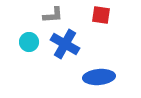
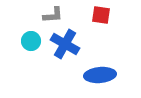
cyan circle: moved 2 px right, 1 px up
blue ellipse: moved 1 px right, 2 px up
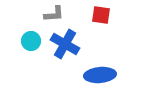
gray L-shape: moved 1 px right, 1 px up
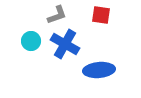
gray L-shape: moved 3 px right, 1 px down; rotated 15 degrees counterclockwise
blue ellipse: moved 1 px left, 5 px up
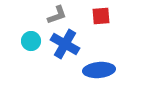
red square: moved 1 px down; rotated 12 degrees counterclockwise
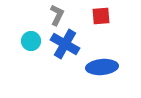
gray L-shape: rotated 45 degrees counterclockwise
blue ellipse: moved 3 px right, 3 px up
